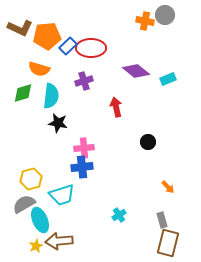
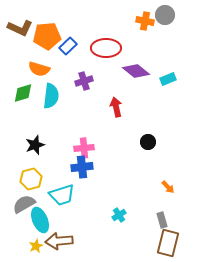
red ellipse: moved 15 px right
black star: moved 23 px left, 22 px down; rotated 30 degrees counterclockwise
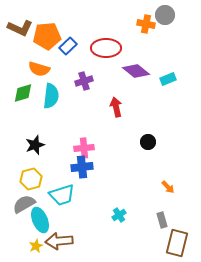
orange cross: moved 1 px right, 3 px down
brown rectangle: moved 9 px right
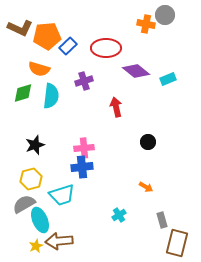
orange arrow: moved 22 px left; rotated 16 degrees counterclockwise
